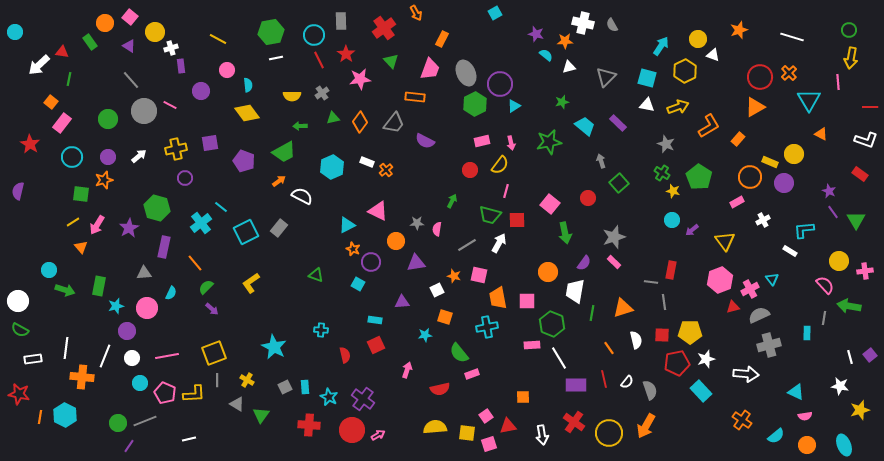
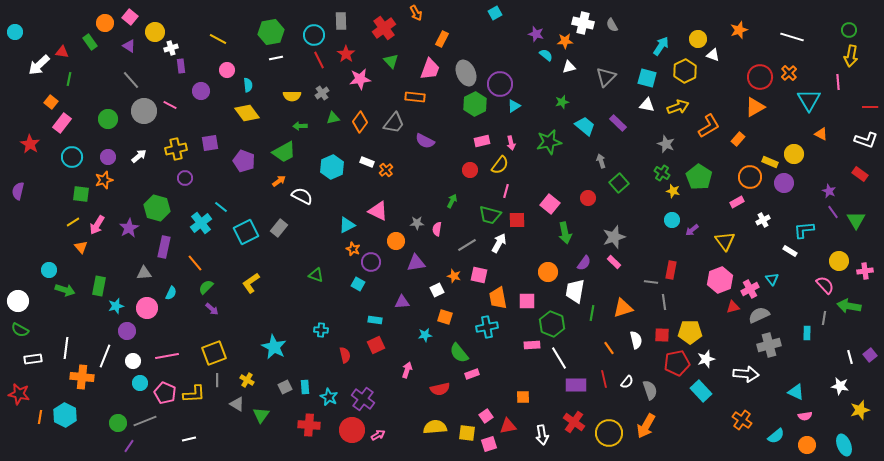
yellow arrow at (851, 58): moved 2 px up
white circle at (132, 358): moved 1 px right, 3 px down
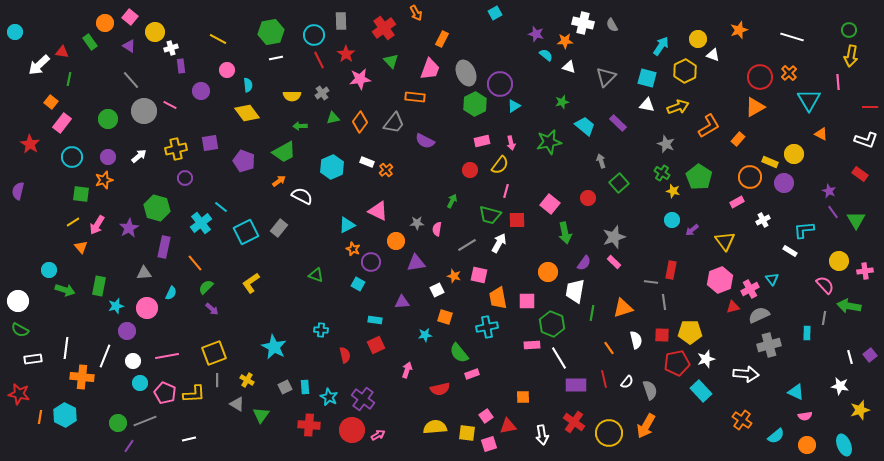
white triangle at (569, 67): rotated 32 degrees clockwise
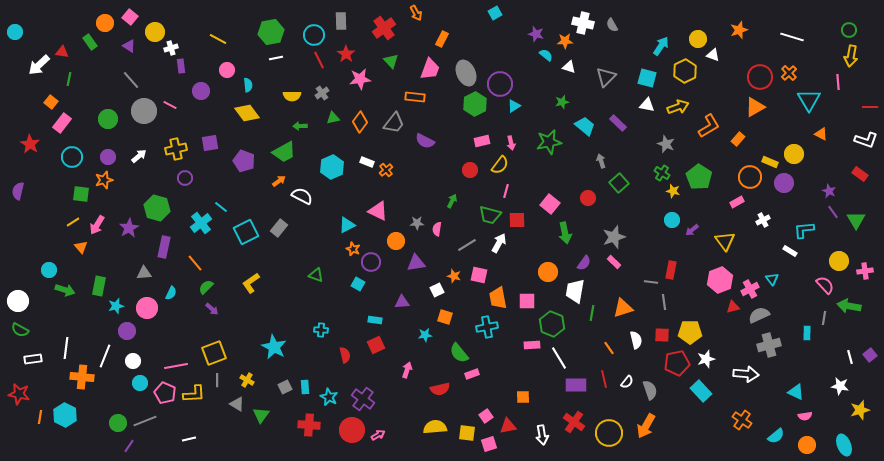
pink line at (167, 356): moved 9 px right, 10 px down
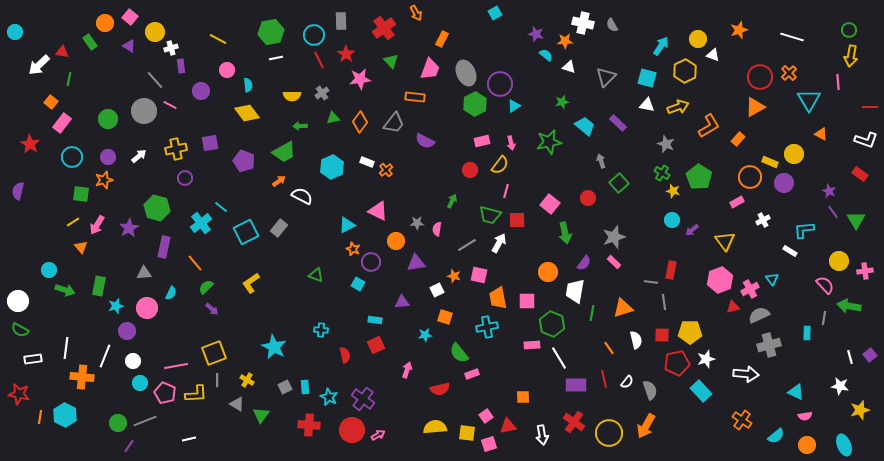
gray line at (131, 80): moved 24 px right
yellow L-shape at (194, 394): moved 2 px right
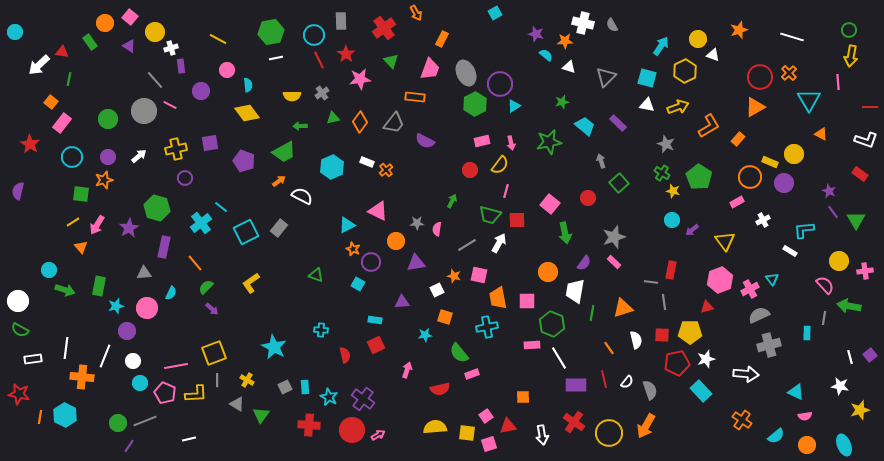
red triangle at (733, 307): moved 26 px left
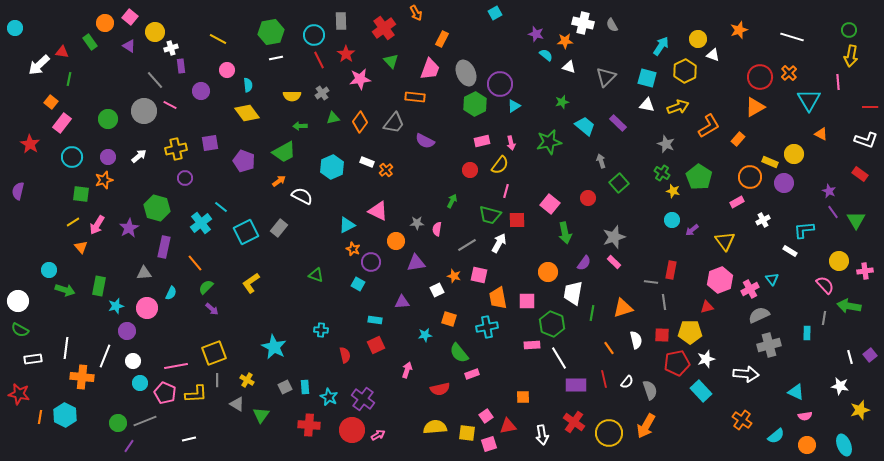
cyan circle at (15, 32): moved 4 px up
white trapezoid at (575, 291): moved 2 px left, 2 px down
orange square at (445, 317): moved 4 px right, 2 px down
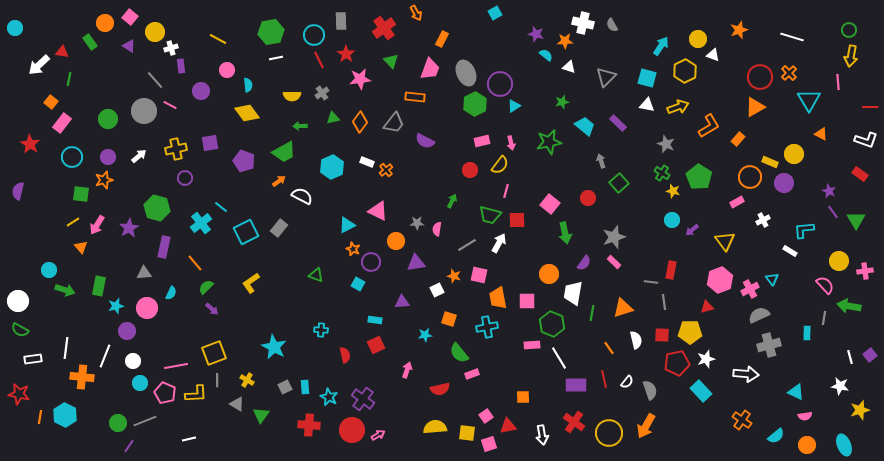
orange circle at (548, 272): moved 1 px right, 2 px down
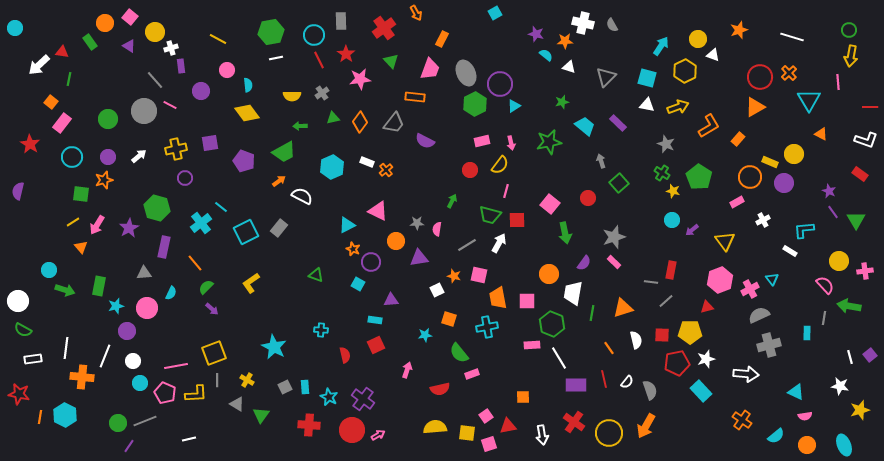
purple triangle at (416, 263): moved 3 px right, 5 px up
purple triangle at (402, 302): moved 11 px left, 2 px up
gray line at (664, 302): moved 2 px right, 1 px up; rotated 56 degrees clockwise
green semicircle at (20, 330): moved 3 px right
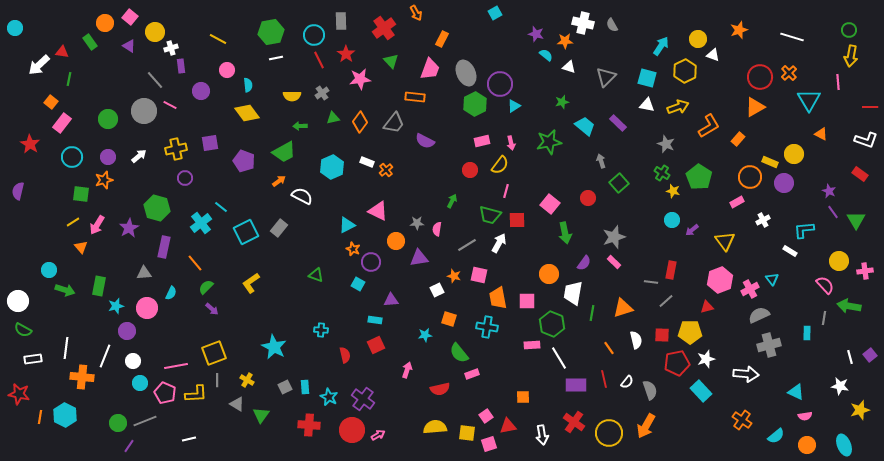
cyan cross at (487, 327): rotated 20 degrees clockwise
